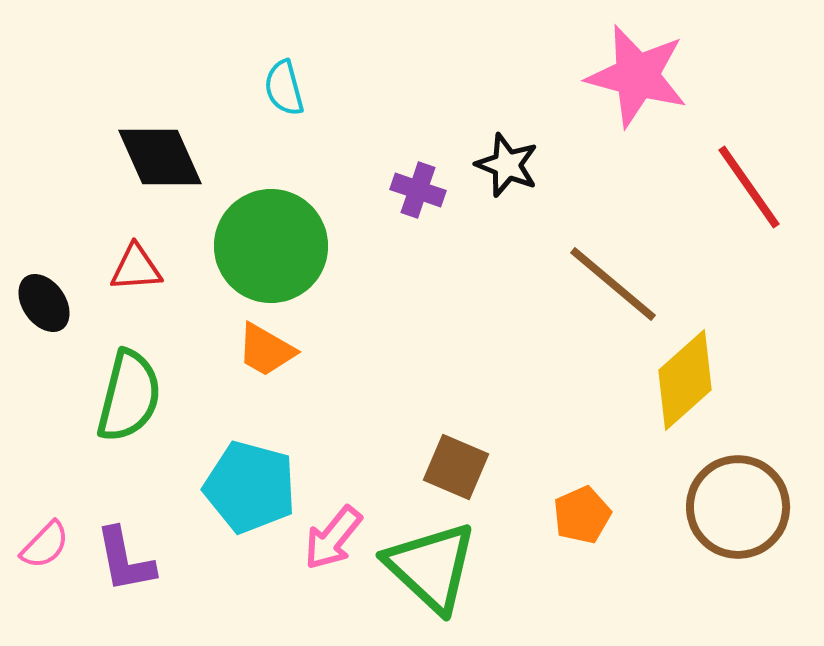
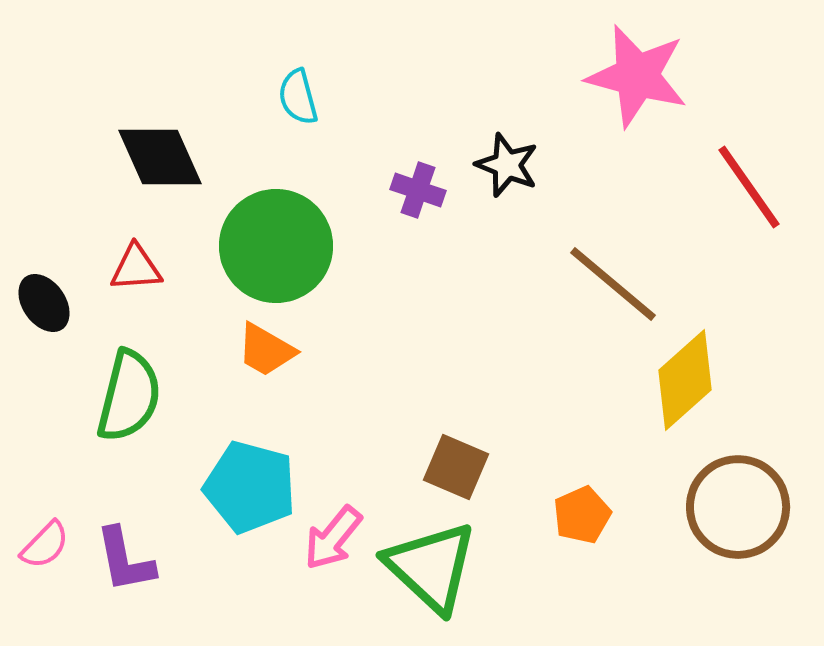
cyan semicircle: moved 14 px right, 9 px down
green circle: moved 5 px right
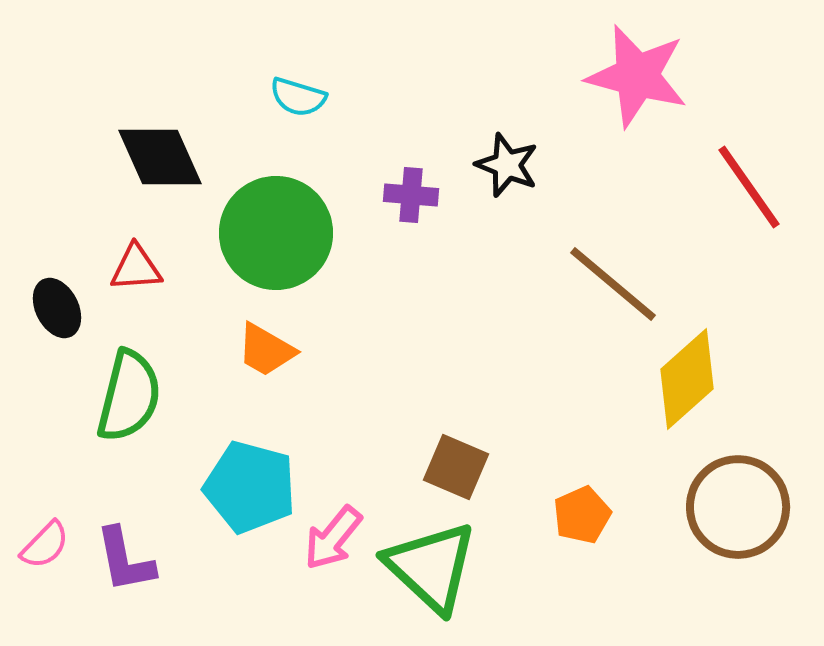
cyan semicircle: rotated 58 degrees counterclockwise
purple cross: moved 7 px left, 5 px down; rotated 14 degrees counterclockwise
green circle: moved 13 px up
black ellipse: moved 13 px right, 5 px down; rotated 8 degrees clockwise
yellow diamond: moved 2 px right, 1 px up
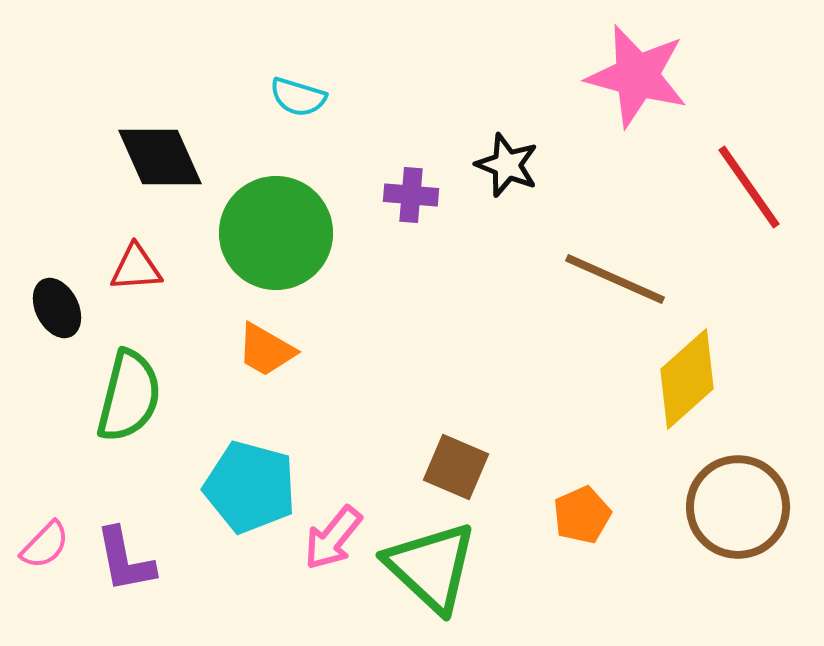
brown line: moved 2 px right, 5 px up; rotated 16 degrees counterclockwise
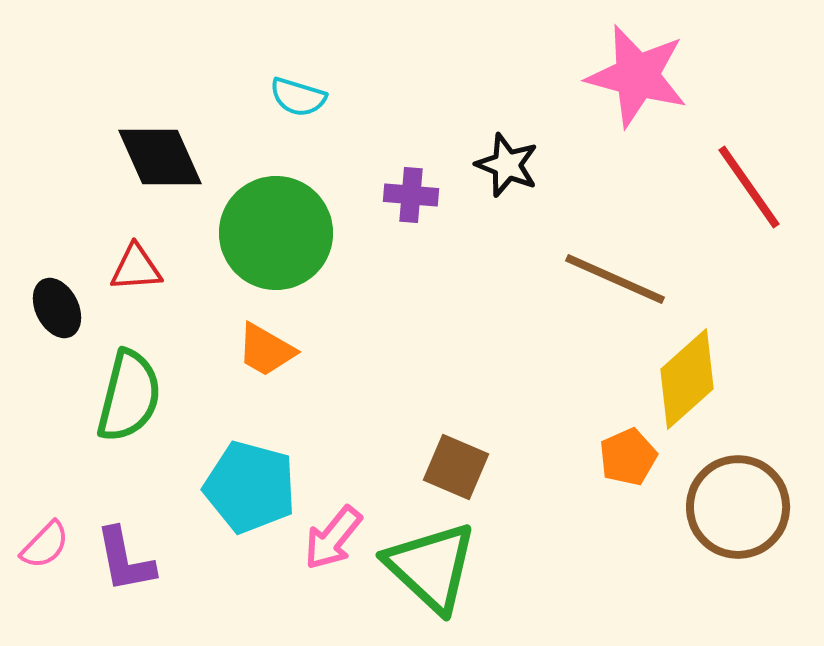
orange pentagon: moved 46 px right, 58 px up
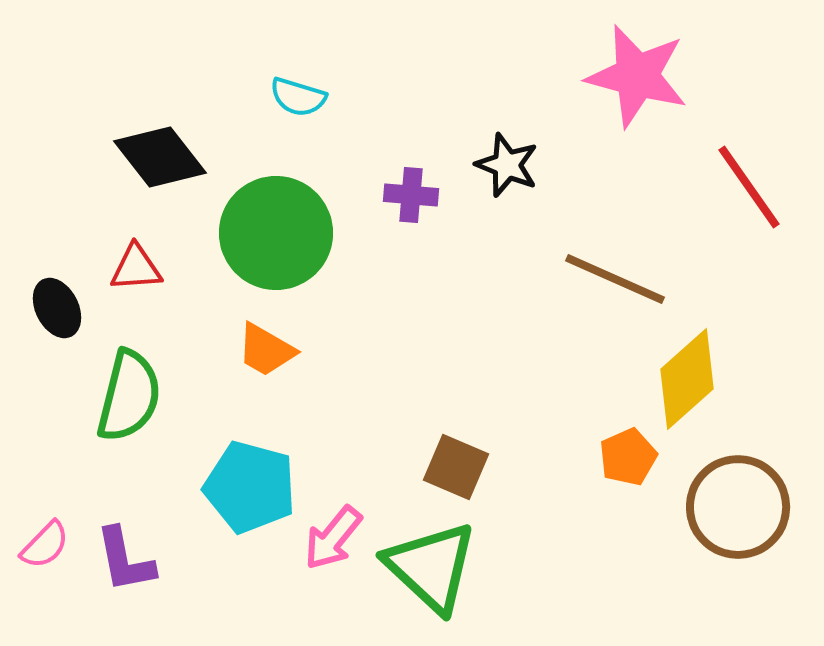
black diamond: rotated 14 degrees counterclockwise
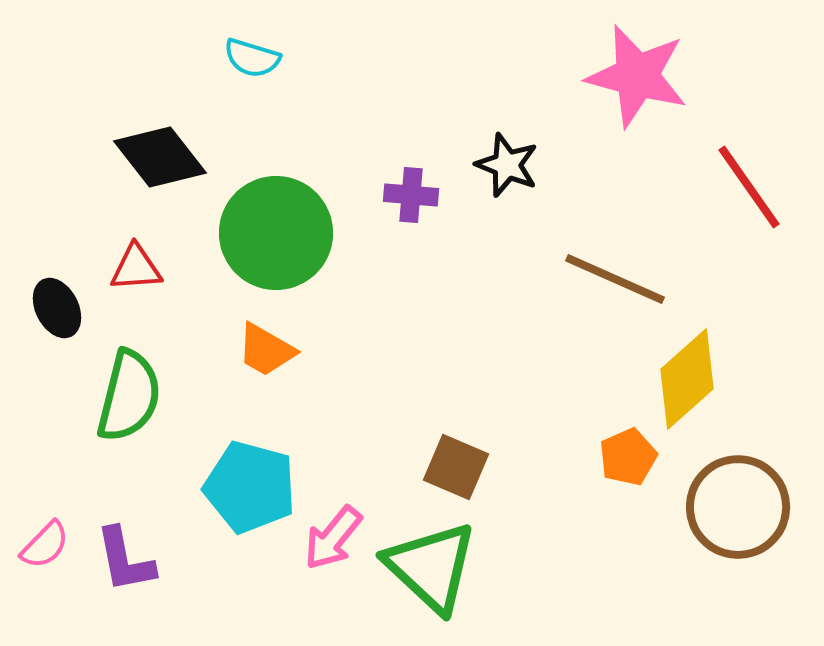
cyan semicircle: moved 46 px left, 39 px up
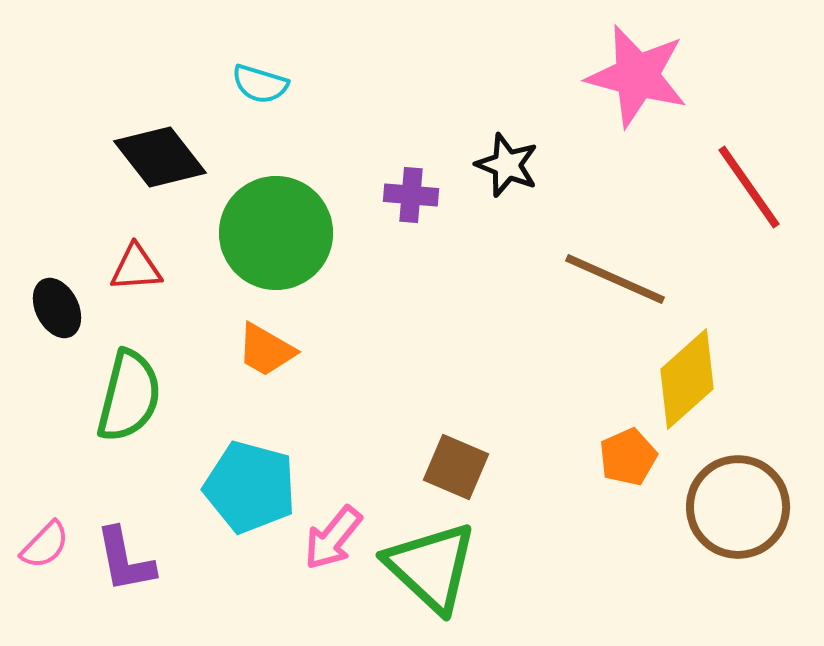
cyan semicircle: moved 8 px right, 26 px down
